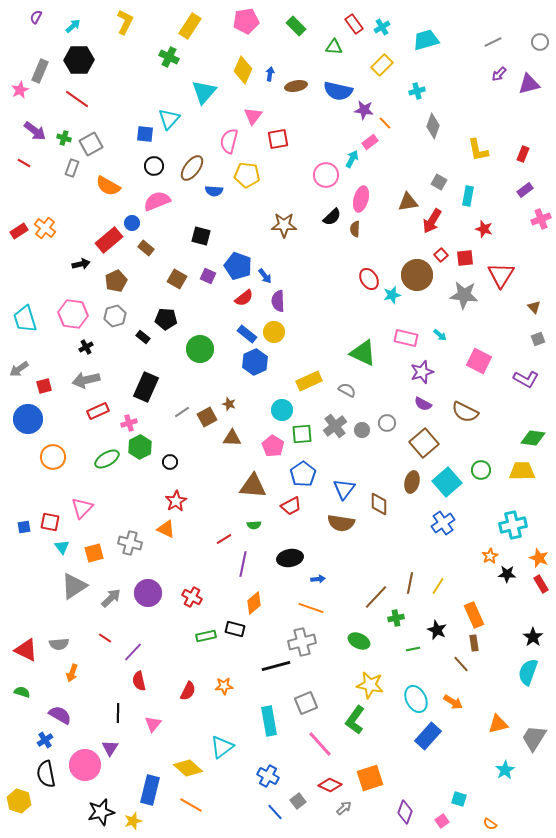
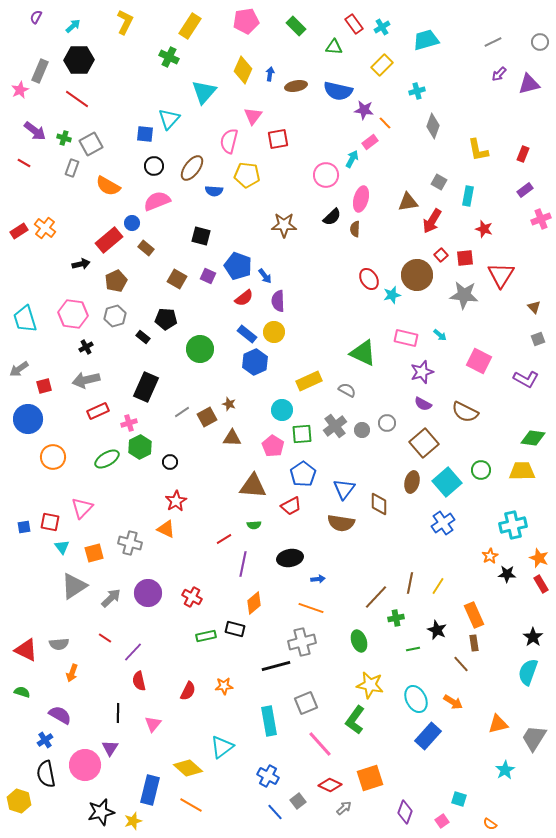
green ellipse at (359, 641): rotated 45 degrees clockwise
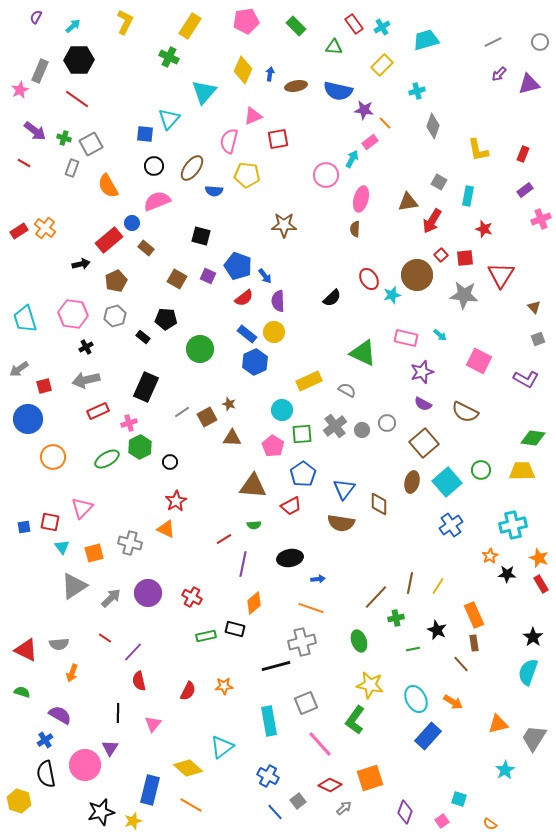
pink triangle at (253, 116): rotated 30 degrees clockwise
orange semicircle at (108, 186): rotated 30 degrees clockwise
black semicircle at (332, 217): moved 81 px down
blue cross at (443, 523): moved 8 px right, 2 px down
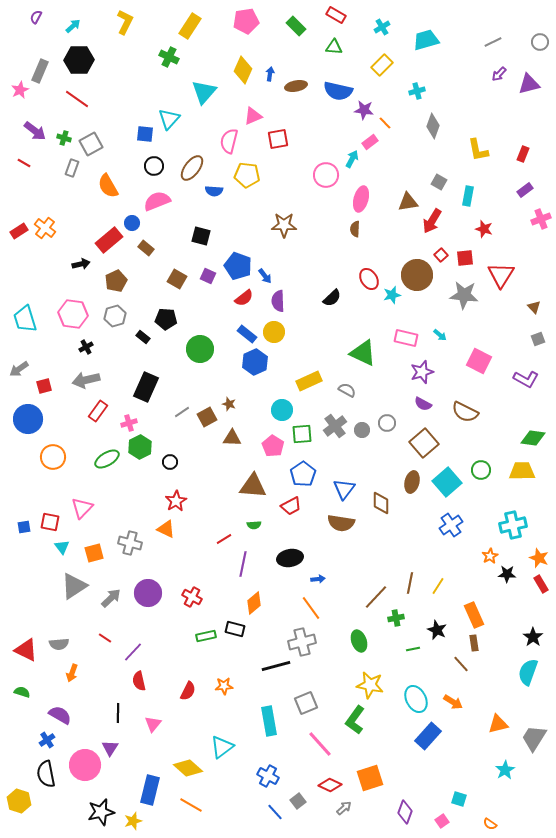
red rectangle at (354, 24): moved 18 px left, 9 px up; rotated 24 degrees counterclockwise
red rectangle at (98, 411): rotated 30 degrees counterclockwise
brown diamond at (379, 504): moved 2 px right, 1 px up
orange line at (311, 608): rotated 35 degrees clockwise
blue cross at (45, 740): moved 2 px right
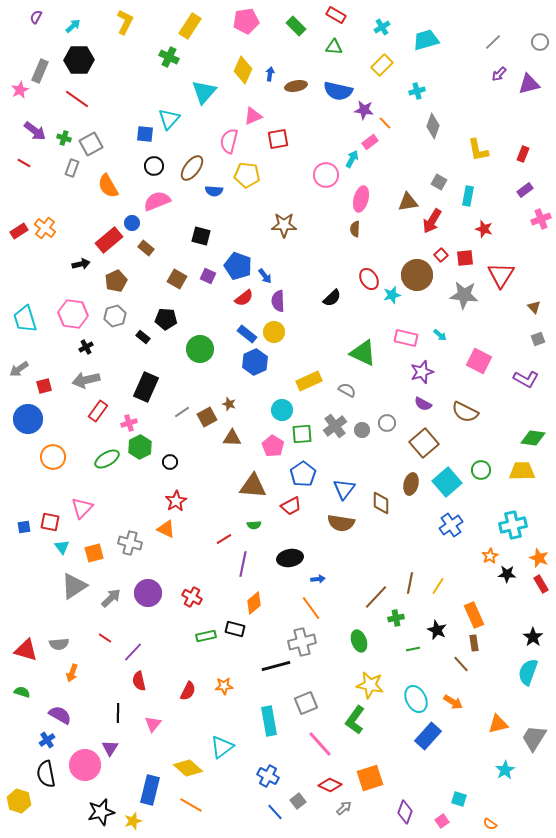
gray line at (493, 42): rotated 18 degrees counterclockwise
brown ellipse at (412, 482): moved 1 px left, 2 px down
red triangle at (26, 650): rotated 10 degrees counterclockwise
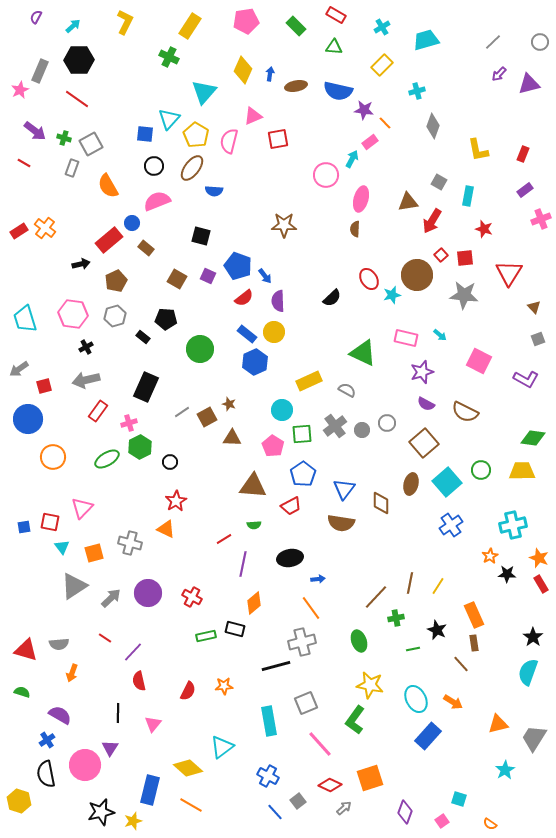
yellow pentagon at (247, 175): moved 51 px left, 40 px up; rotated 25 degrees clockwise
red triangle at (501, 275): moved 8 px right, 2 px up
purple semicircle at (423, 404): moved 3 px right
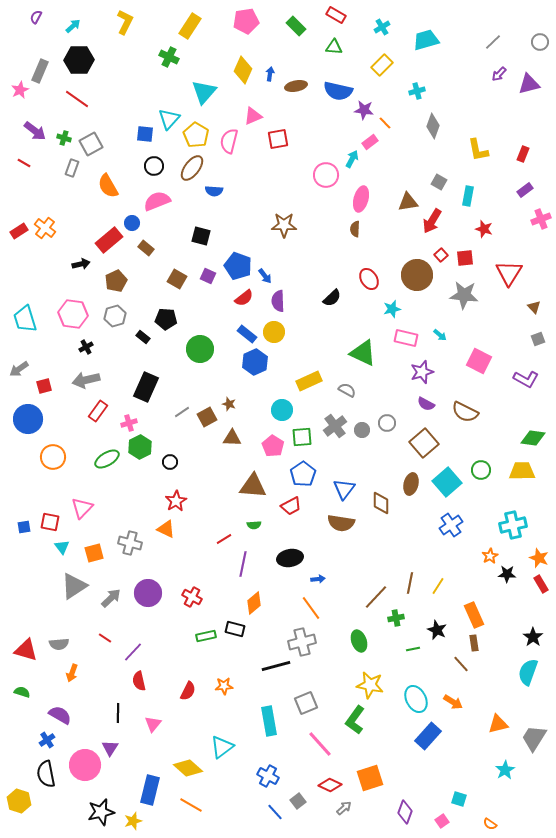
cyan star at (392, 295): moved 14 px down
green square at (302, 434): moved 3 px down
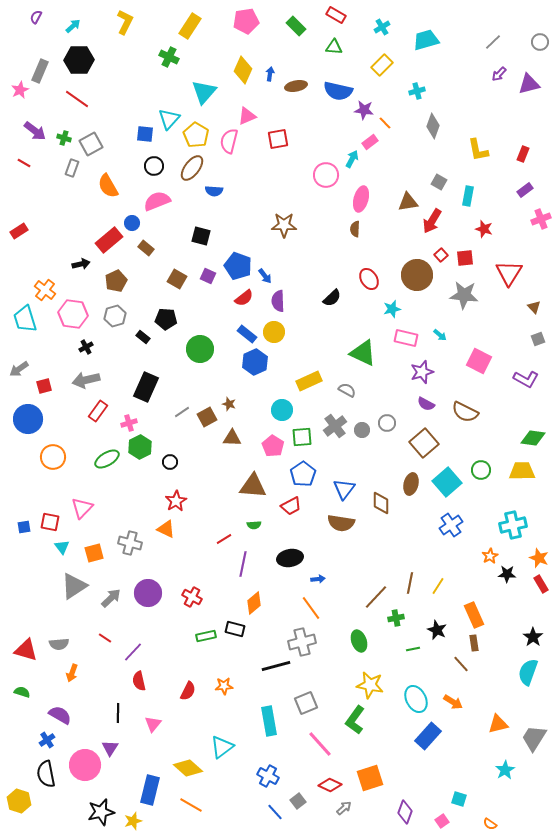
pink triangle at (253, 116): moved 6 px left
orange cross at (45, 228): moved 62 px down
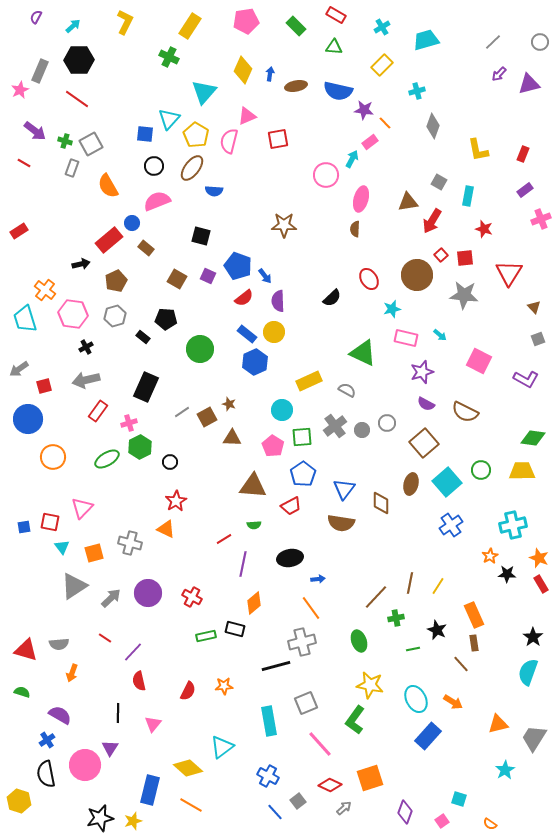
green cross at (64, 138): moved 1 px right, 3 px down
black star at (101, 812): moved 1 px left, 6 px down
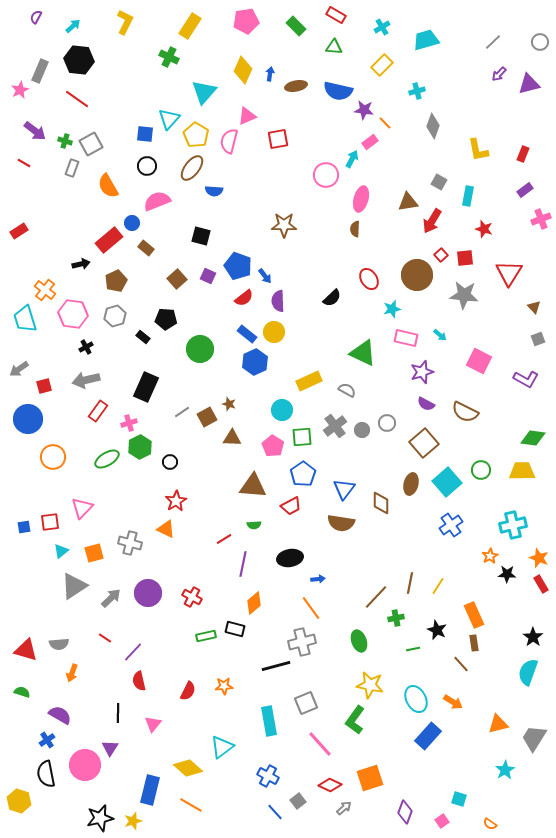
black hexagon at (79, 60): rotated 8 degrees clockwise
black circle at (154, 166): moved 7 px left
brown square at (177, 279): rotated 18 degrees clockwise
red square at (50, 522): rotated 18 degrees counterclockwise
cyan triangle at (62, 547): moved 1 px left, 4 px down; rotated 28 degrees clockwise
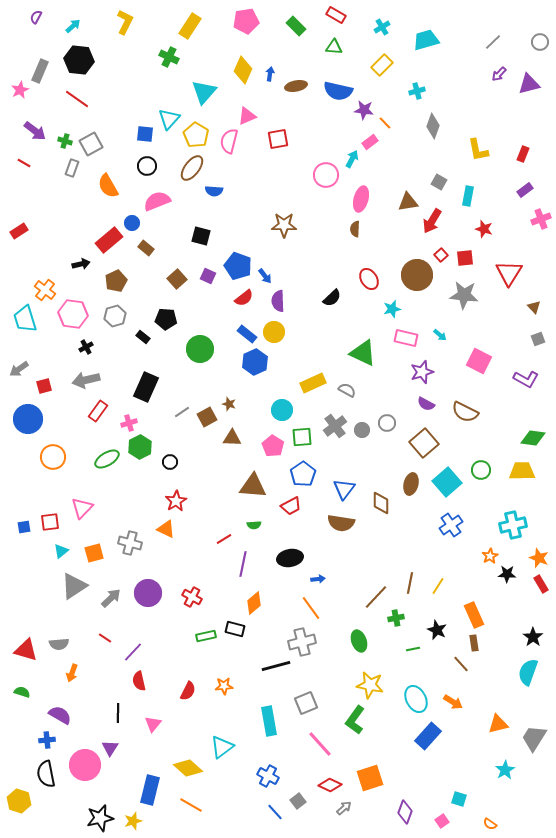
yellow rectangle at (309, 381): moved 4 px right, 2 px down
blue cross at (47, 740): rotated 28 degrees clockwise
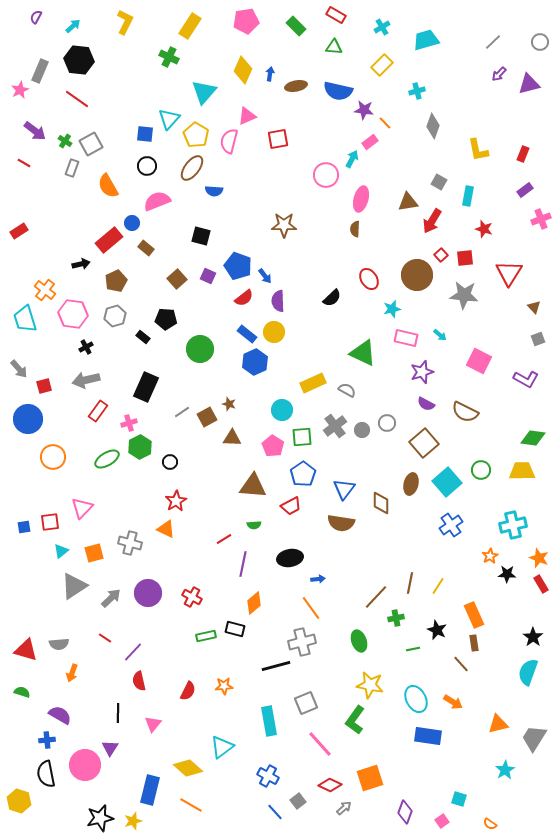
green cross at (65, 141): rotated 16 degrees clockwise
gray arrow at (19, 369): rotated 96 degrees counterclockwise
blue rectangle at (428, 736): rotated 56 degrees clockwise
